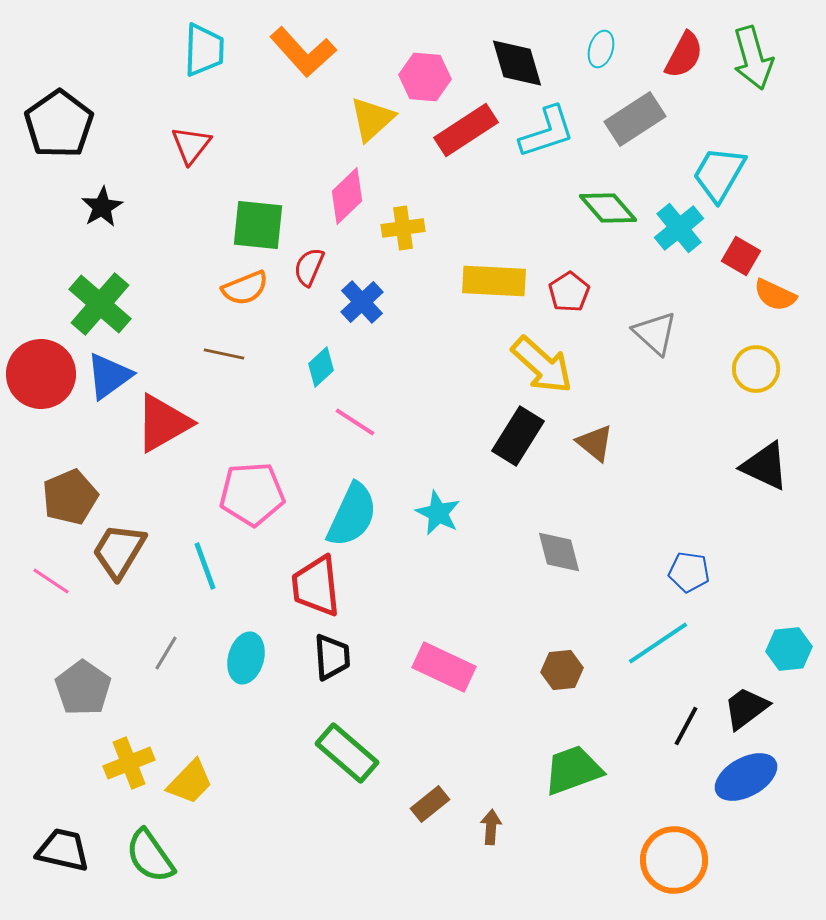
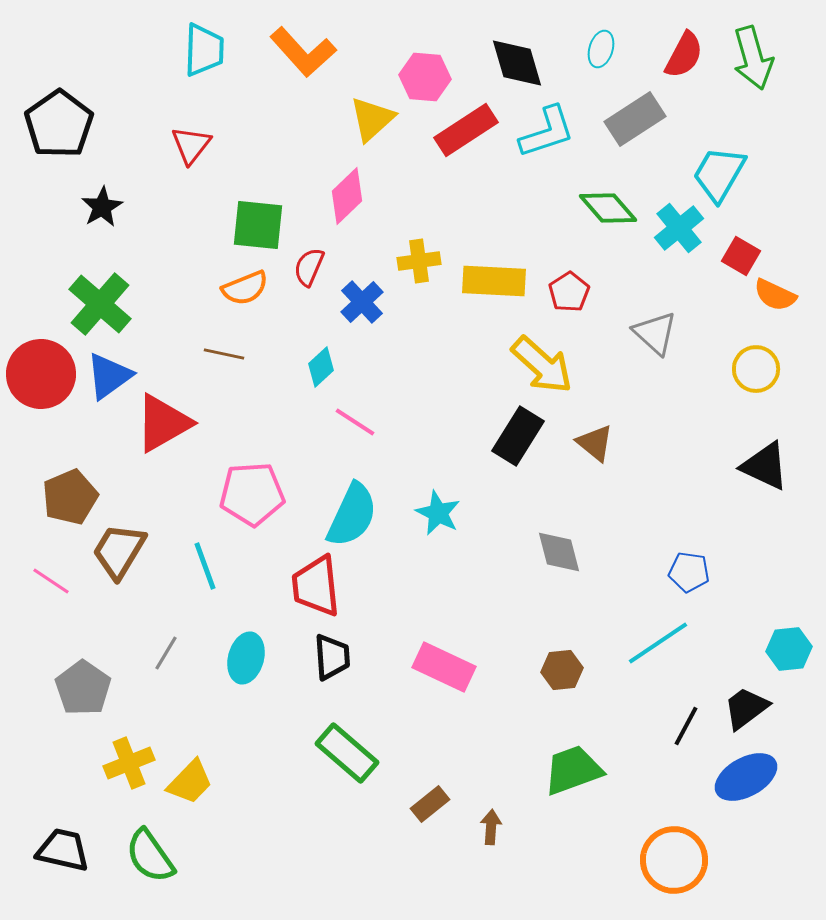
yellow cross at (403, 228): moved 16 px right, 33 px down
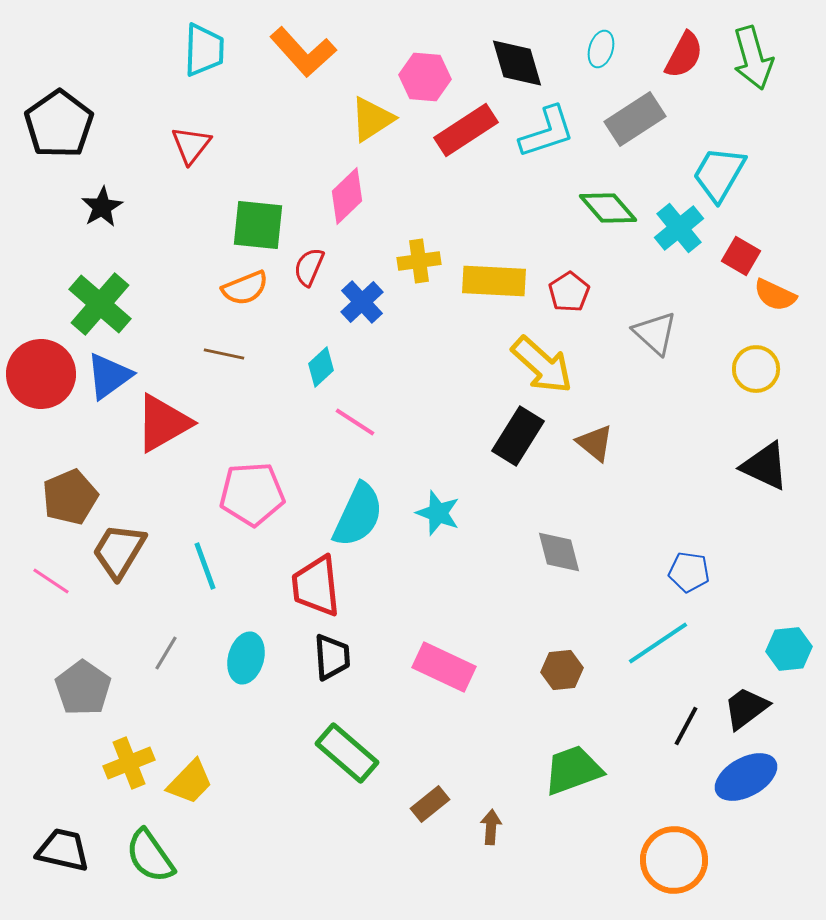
yellow triangle at (372, 119): rotated 9 degrees clockwise
cyan star at (438, 513): rotated 6 degrees counterclockwise
cyan semicircle at (352, 515): moved 6 px right
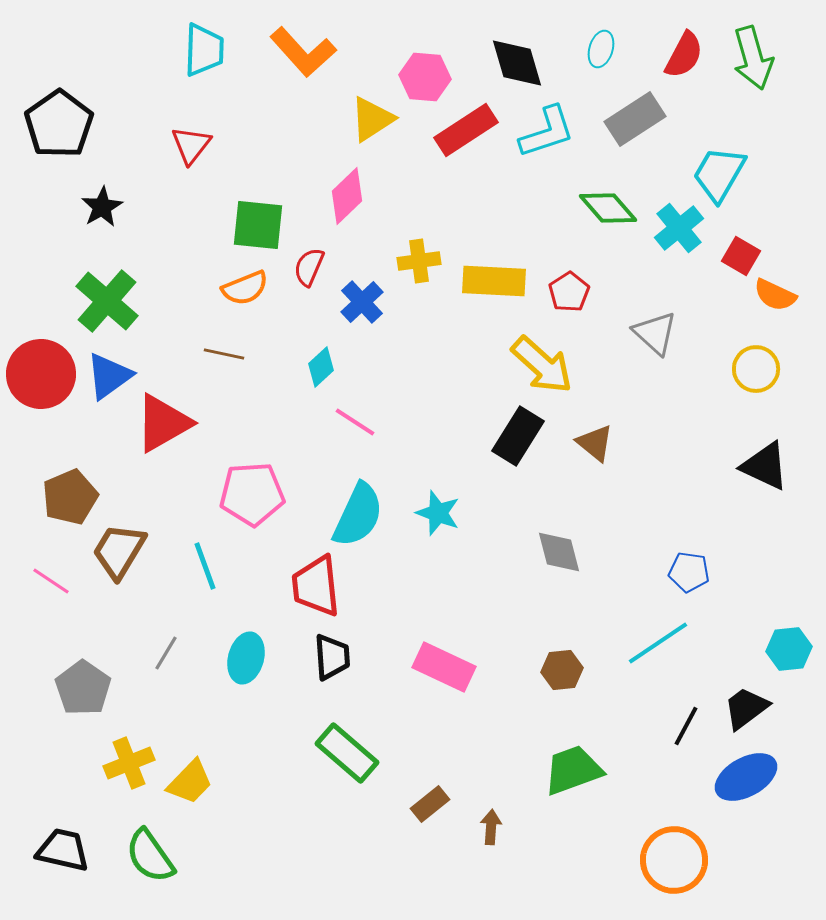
green cross at (100, 304): moved 7 px right, 3 px up
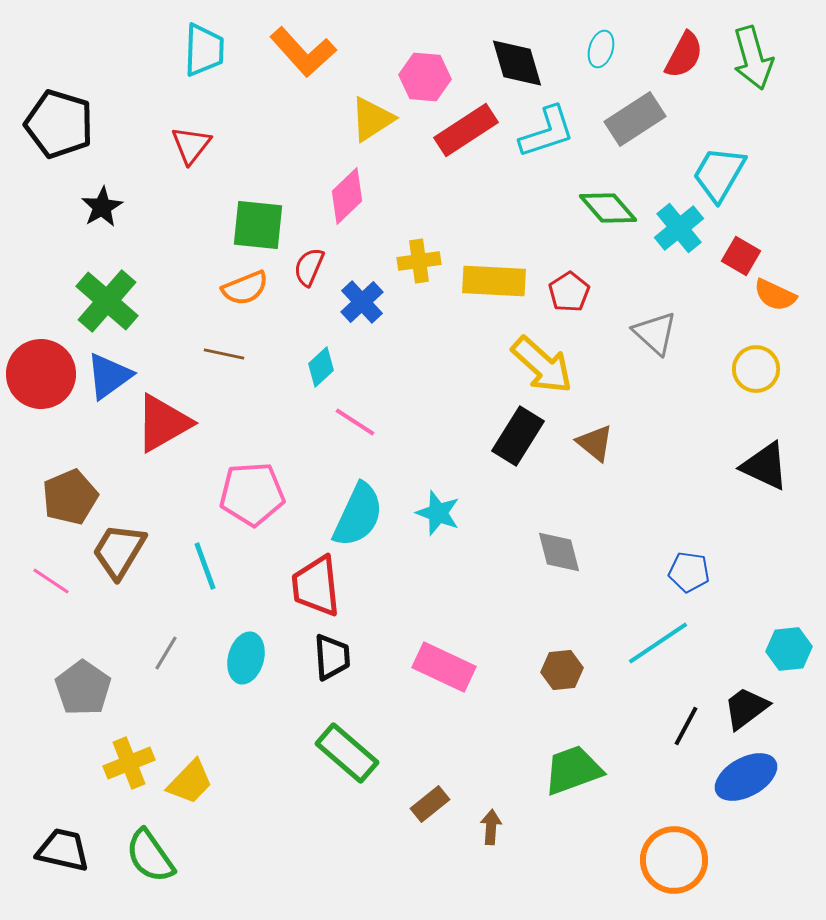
black pentagon at (59, 124): rotated 20 degrees counterclockwise
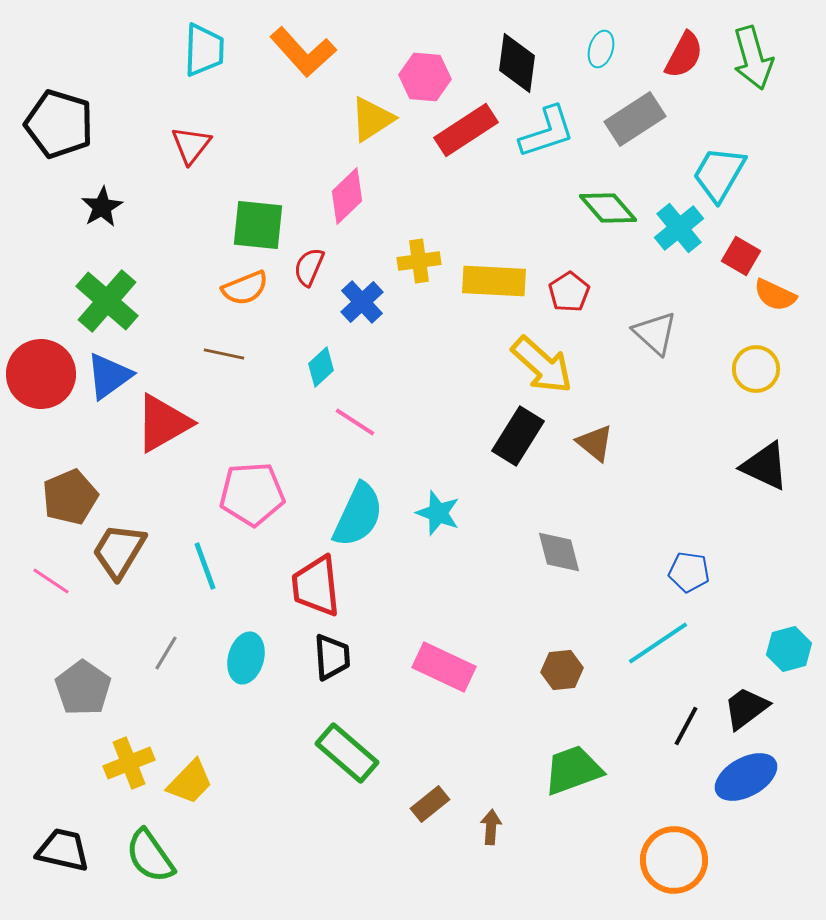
black diamond at (517, 63): rotated 24 degrees clockwise
cyan hexagon at (789, 649): rotated 9 degrees counterclockwise
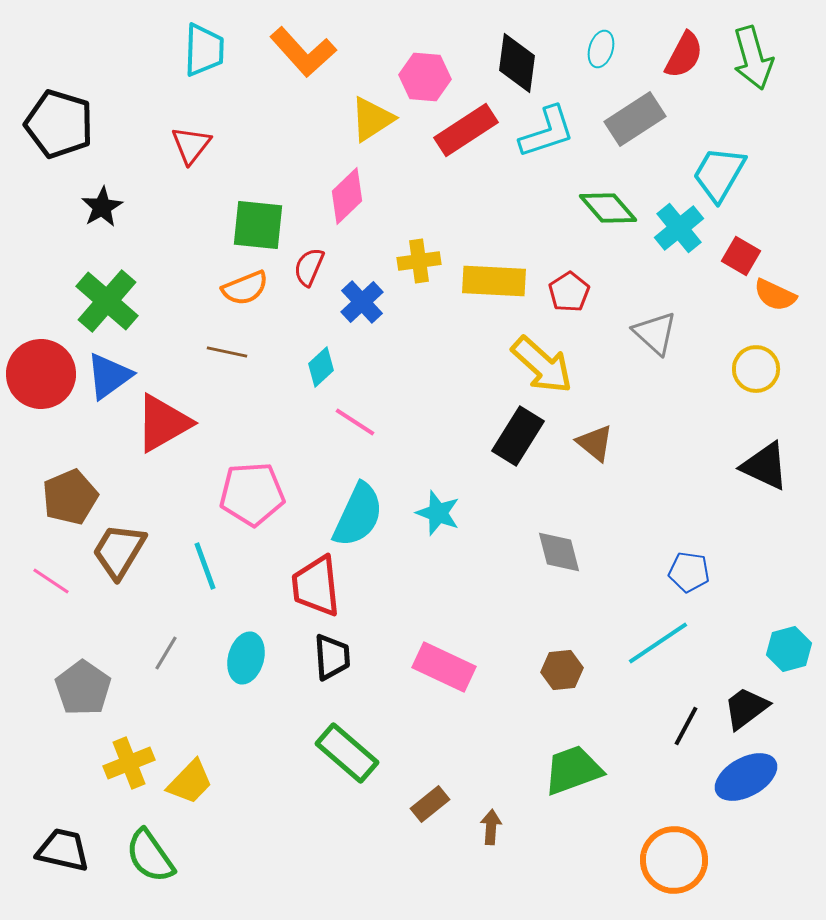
brown line at (224, 354): moved 3 px right, 2 px up
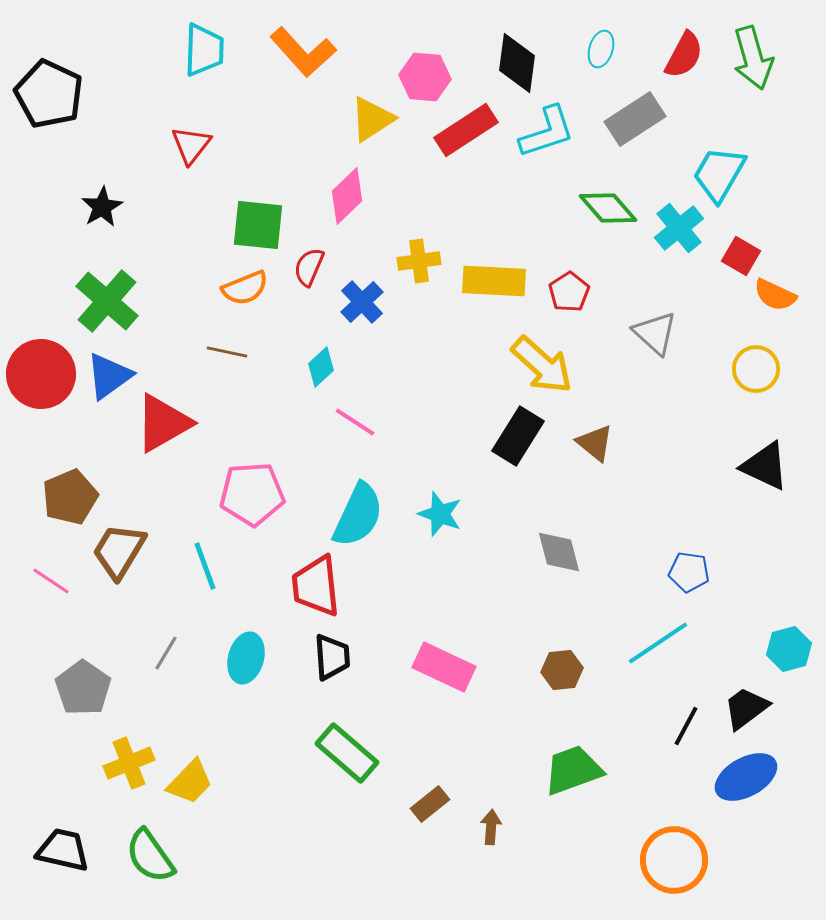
black pentagon at (59, 124): moved 10 px left, 30 px up; rotated 8 degrees clockwise
cyan star at (438, 513): moved 2 px right, 1 px down
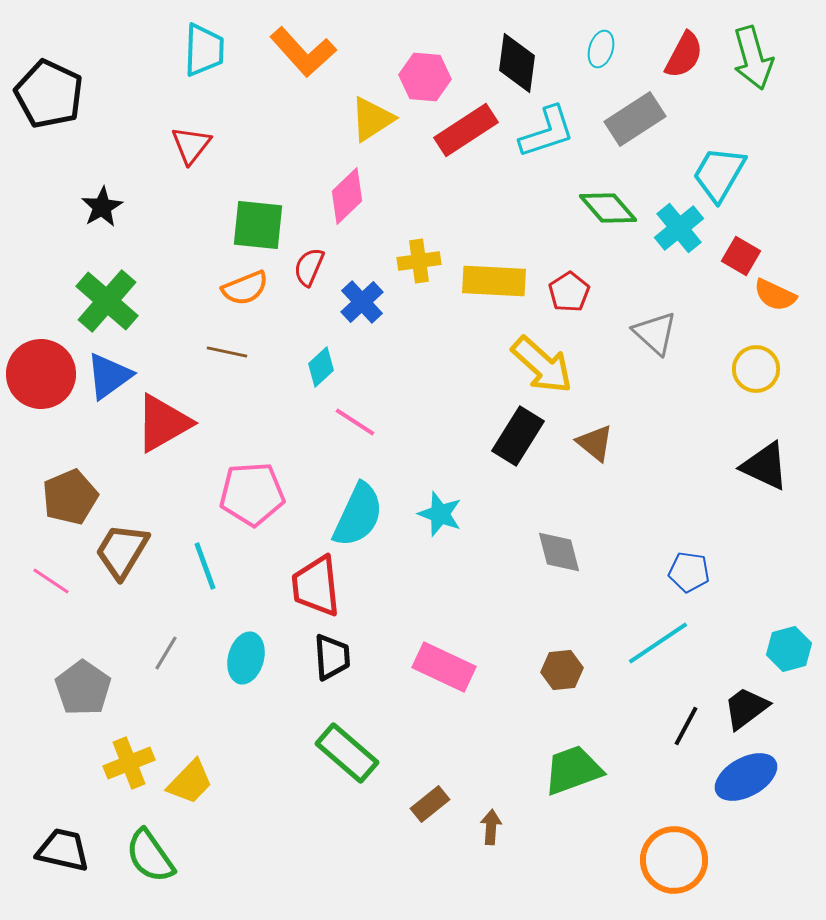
brown trapezoid at (119, 551): moved 3 px right
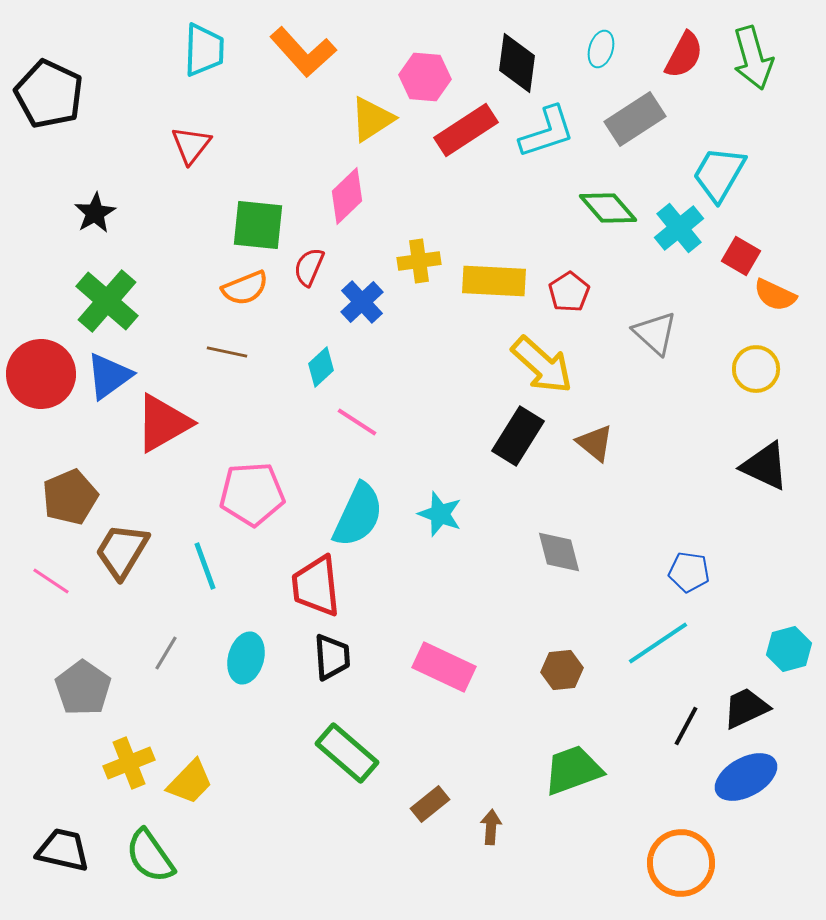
black star at (102, 207): moved 7 px left, 6 px down
pink line at (355, 422): moved 2 px right
black trapezoid at (746, 708): rotated 12 degrees clockwise
orange circle at (674, 860): moved 7 px right, 3 px down
